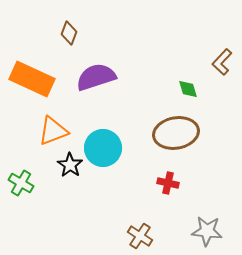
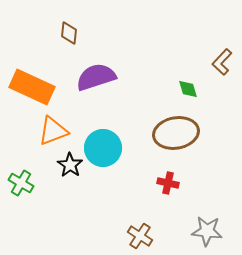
brown diamond: rotated 15 degrees counterclockwise
orange rectangle: moved 8 px down
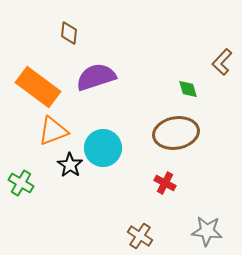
orange rectangle: moved 6 px right; rotated 12 degrees clockwise
red cross: moved 3 px left; rotated 15 degrees clockwise
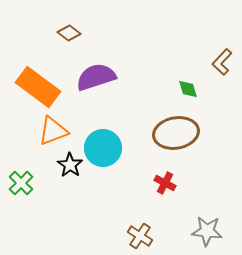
brown diamond: rotated 60 degrees counterclockwise
green cross: rotated 15 degrees clockwise
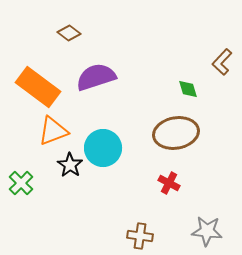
red cross: moved 4 px right
brown cross: rotated 25 degrees counterclockwise
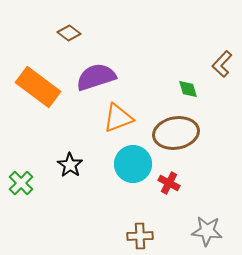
brown L-shape: moved 2 px down
orange triangle: moved 65 px right, 13 px up
cyan circle: moved 30 px right, 16 px down
brown cross: rotated 10 degrees counterclockwise
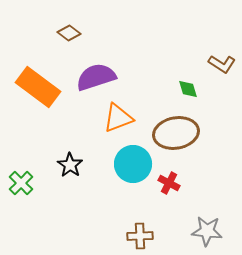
brown L-shape: rotated 100 degrees counterclockwise
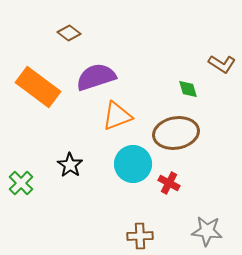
orange triangle: moved 1 px left, 2 px up
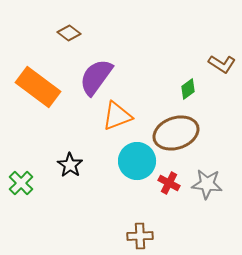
purple semicircle: rotated 36 degrees counterclockwise
green diamond: rotated 70 degrees clockwise
brown ellipse: rotated 9 degrees counterclockwise
cyan circle: moved 4 px right, 3 px up
gray star: moved 47 px up
